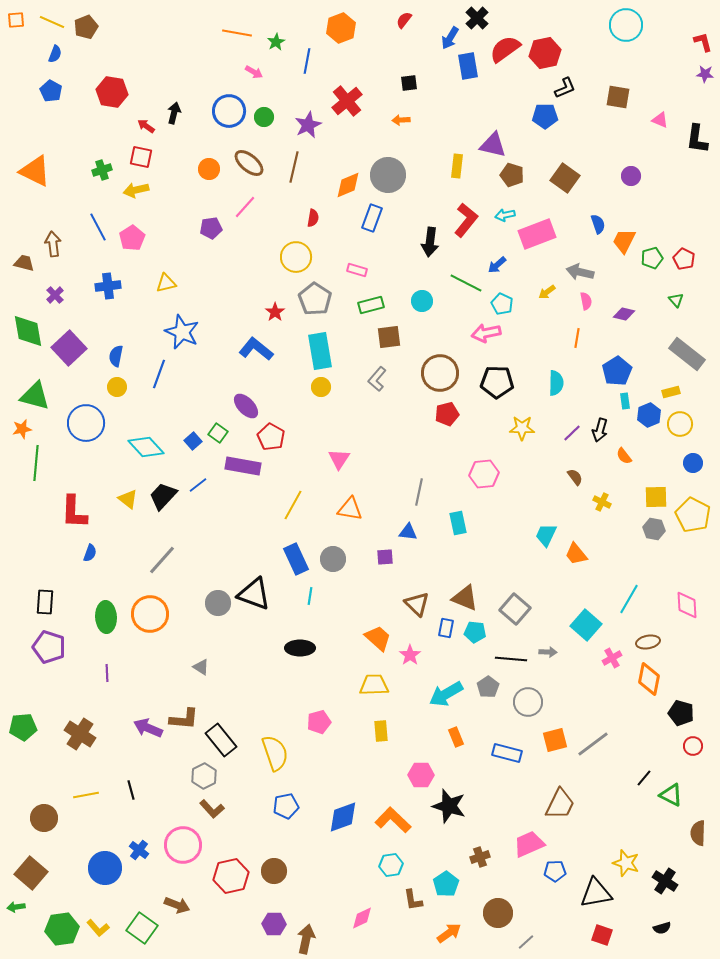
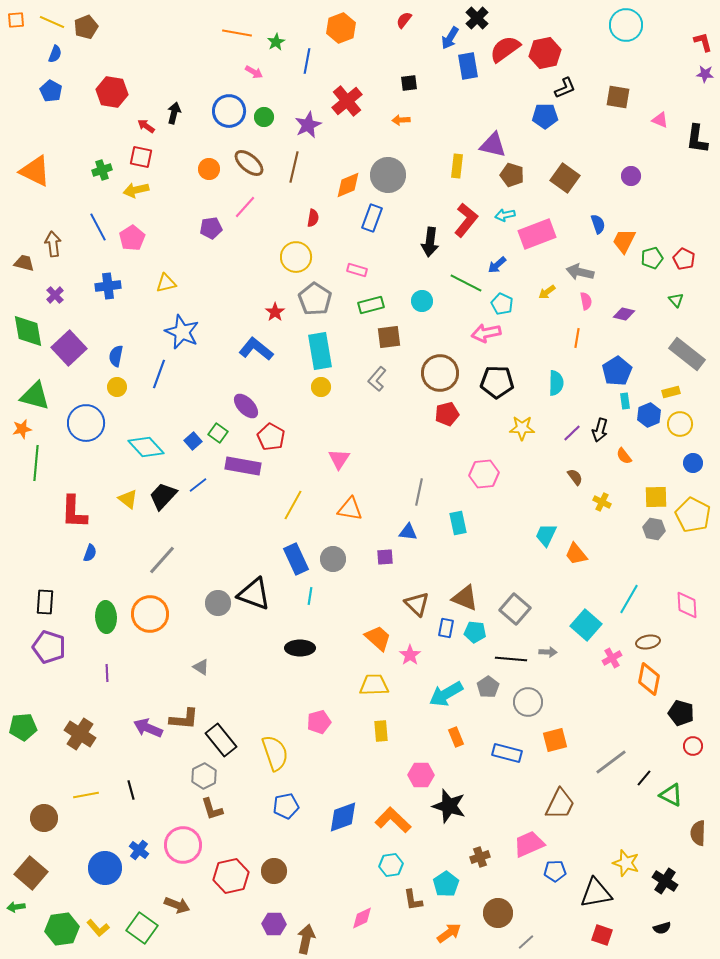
gray line at (593, 744): moved 18 px right, 18 px down
brown L-shape at (212, 809): rotated 25 degrees clockwise
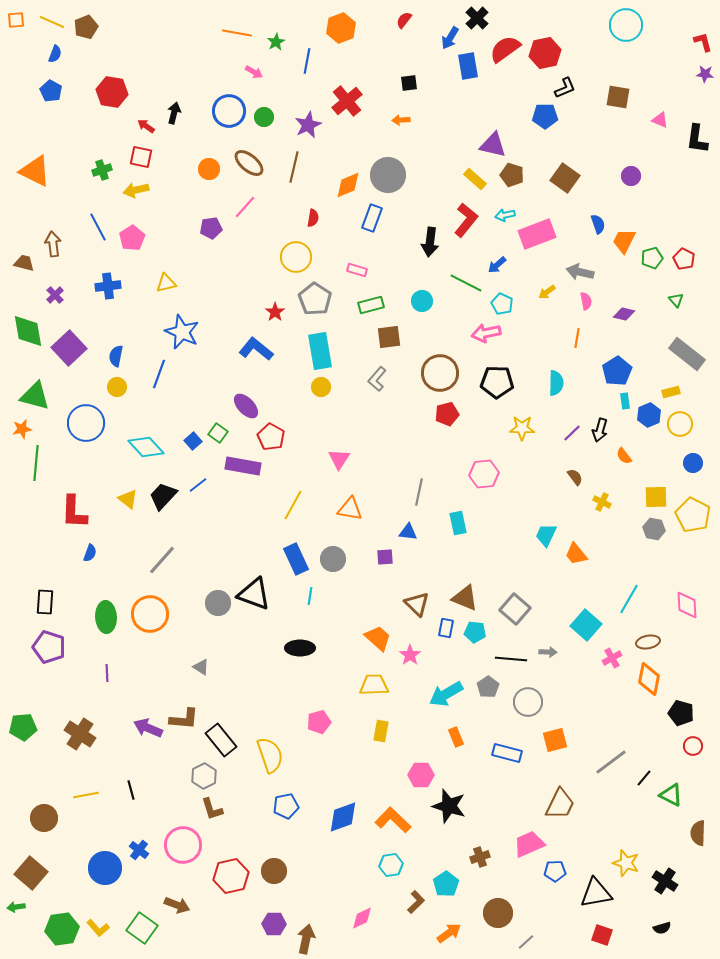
yellow rectangle at (457, 166): moved 18 px right, 13 px down; rotated 55 degrees counterclockwise
yellow rectangle at (381, 731): rotated 15 degrees clockwise
yellow semicircle at (275, 753): moved 5 px left, 2 px down
brown L-shape at (413, 900): moved 3 px right, 2 px down; rotated 125 degrees counterclockwise
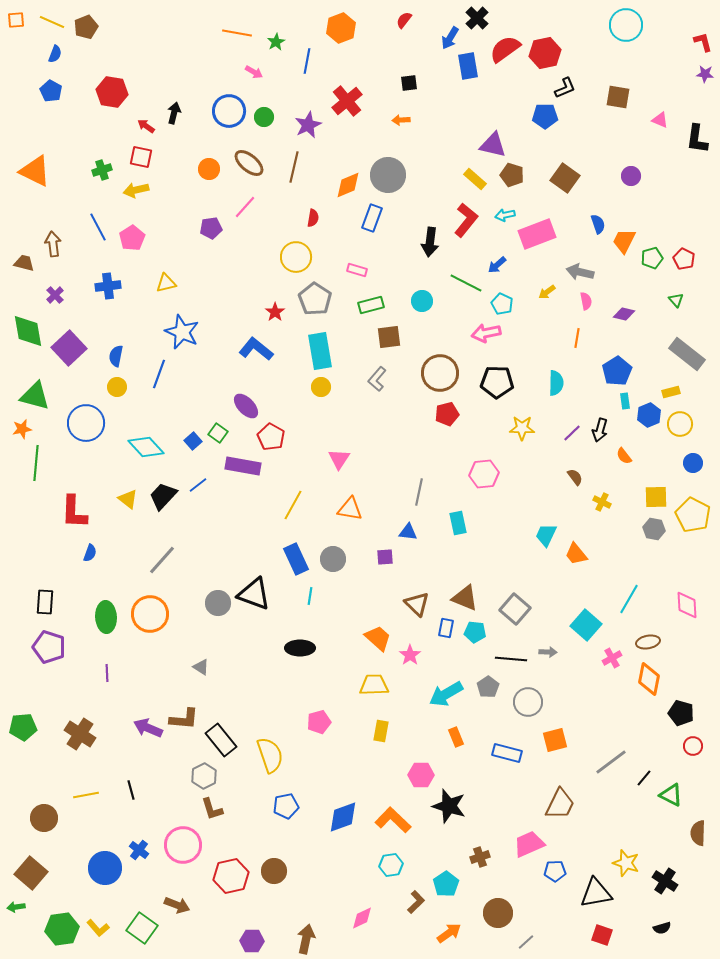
purple hexagon at (274, 924): moved 22 px left, 17 px down
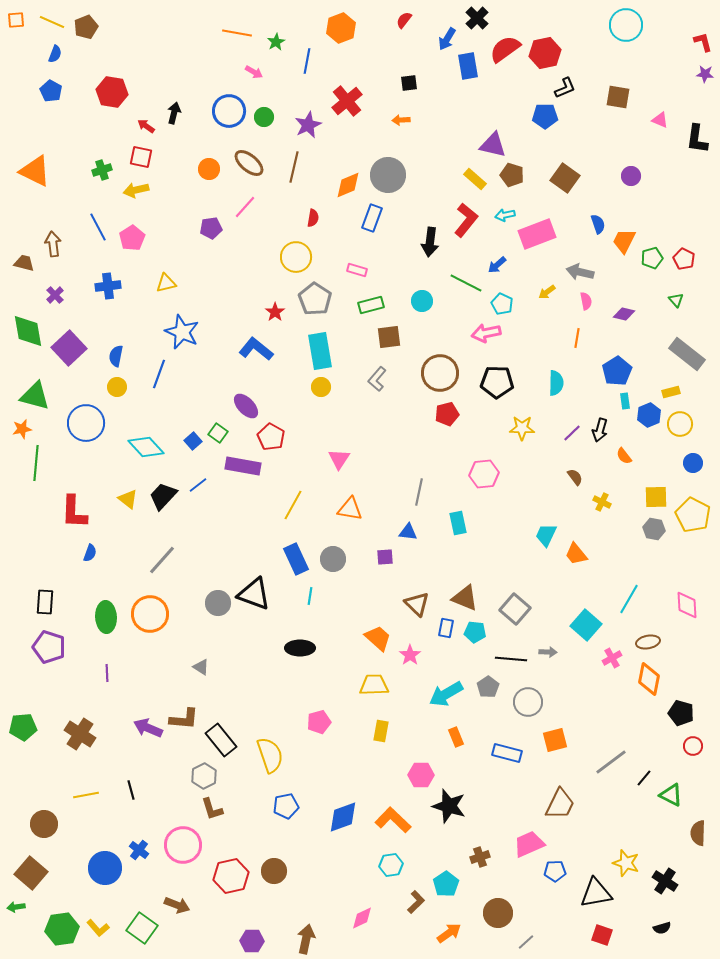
blue arrow at (450, 38): moved 3 px left, 1 px down
brown circle at (44, 818): moved 6 px down
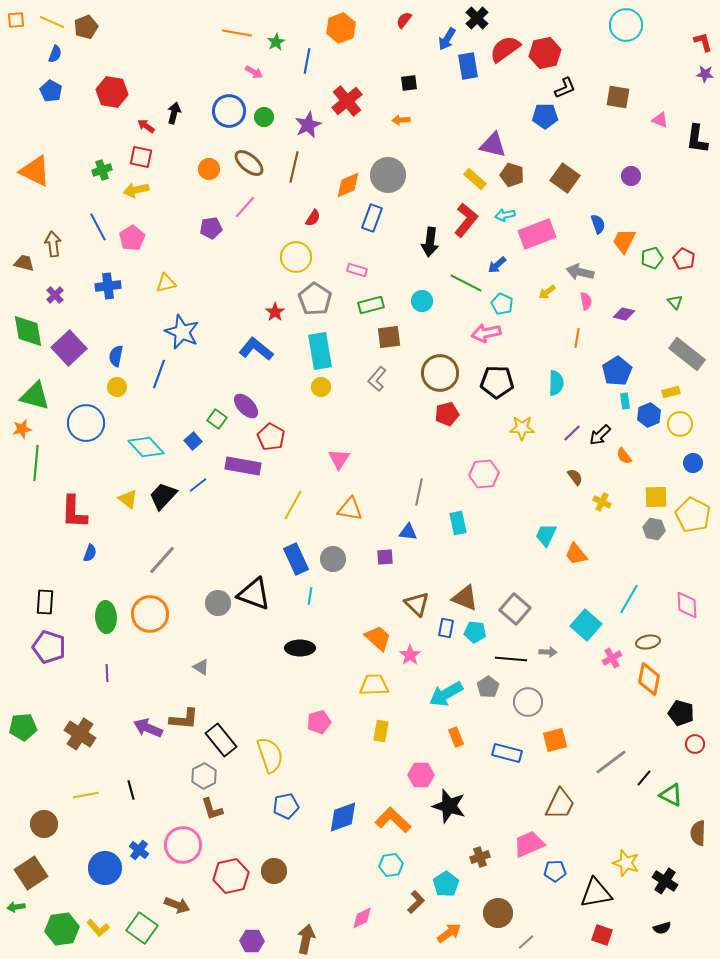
red semicircle at (313, 218): rotated 24 degrees clockwise
green triangle at (676, 300): moved 1 px left, 2 px down
black arrow at (600, 430): moved 5 px down; rotated 30 degrees clockwise
green square at (218, 433): moved 1 px left, 14 px up
red circle at (693, 746): moved 2 px right, 2 px up
brown square at (31, 873): rotated 16 degrees clockwise
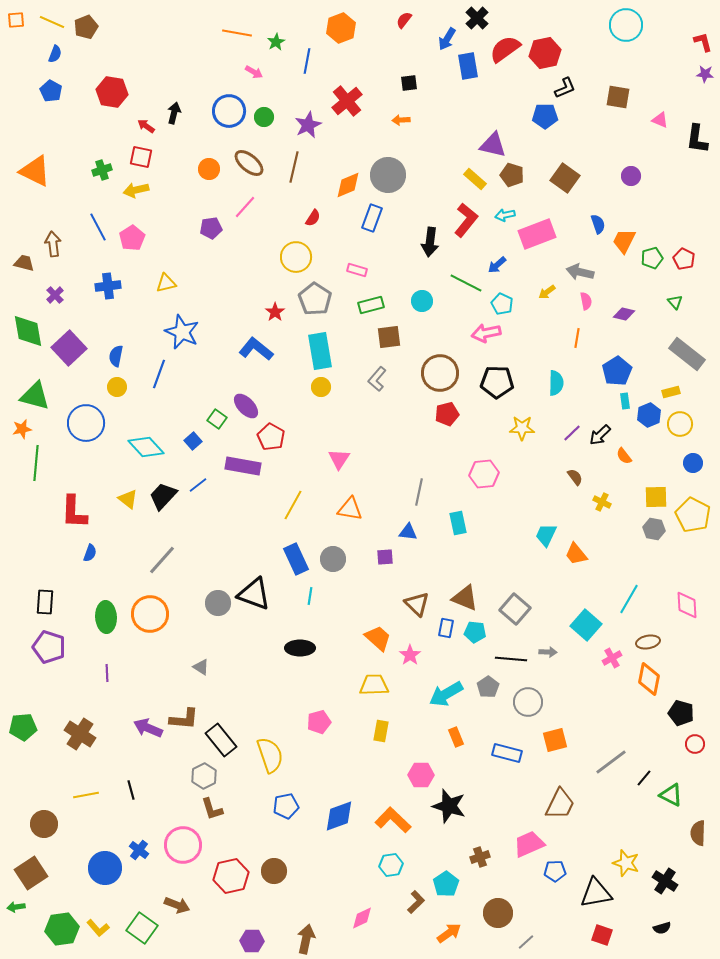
blue diamond at (343, 817): moved 4 px left, 1 px up
